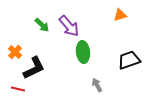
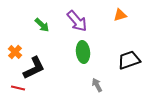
purple arrow: moved 8 px right, 5 px up
red line: moved 1 px up
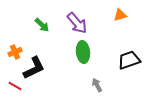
purple arrow: moved 2 px down
orange cross: rotated 24 degrees clockwise
red line: moved 3 px left, 2 px up; rotated 16 degrees clockwise
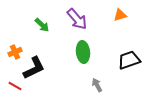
purple arrow: moved 4 px up
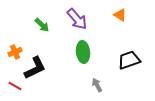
orange triangle: rotated 48 degrees clockwise
black L-shape: moved 1 px right
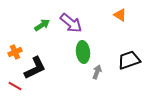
purple arrow: moved 6 px left, 4 px down; rotated 10 degrees counterclockwise
green arrow: rotated 77 degrees counterclockwise
gray arrow: moved 13 px up; rotated 48 degrees clockwise
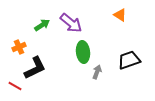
orange cross: moved 4 px right, 5 px up
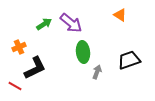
green arrow: moved 2 px right, 1 px up
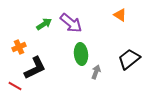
green ellipse: moved 2 px left, 2 px down
black trapezoid: moved 1 px up; rotated 20 degrees counterclockwise
gray arrow: moved 1 px left
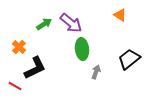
orange cross: rotated 24 degrees counterclockwise
green ellipse: moved 1 px right, 5 px up
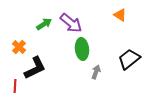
red line: rotated 64 degrees clockwise
